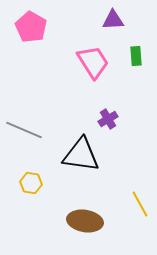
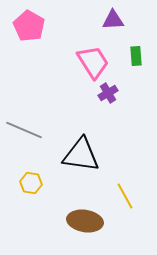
pink pentagon: moved 2 px left, 1 px up
purple cross: moved 26 px up
yellow line: moved 15 px left, 8 px up
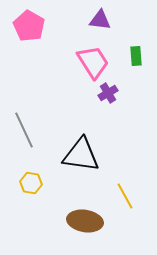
purple triangle: moved 13 px left; rotated 10 degrees clockwise
gray line: rotated 42 degrees clockwise
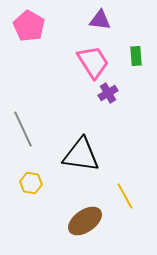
gray line: moved 1 px left, 1 px up
brown ellipse: rotated 44 degrees counterclockwise
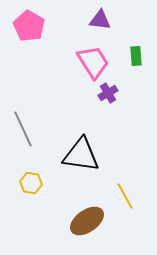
brown ellipse: moved 2 px right
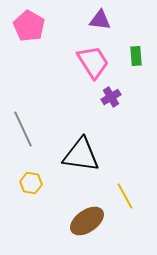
purple cross: moved 3 px right, 4 px down
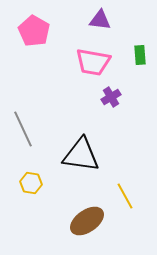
pink pentagon: moved 5 px right, 5 px down
green rectangle: moved 4 px right, 1 px up
pink trapezoid: rotated 132 degrees clockwise
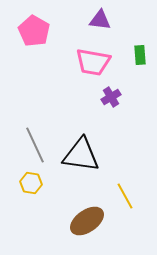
gray line: moved 12 px right, 16 px down
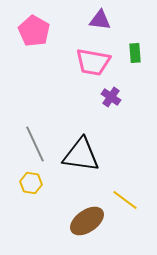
green rectangle: moved 5 px left, 2 px up
purple cross: rotated 24 degrees counterclockwise
gray line: moved 1 px up
yellow line: moved 4 px down; rotated 24 degrees counterclockwise
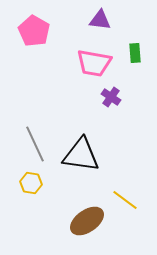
pink trapezoid: moved 1 px right, 1 px down
